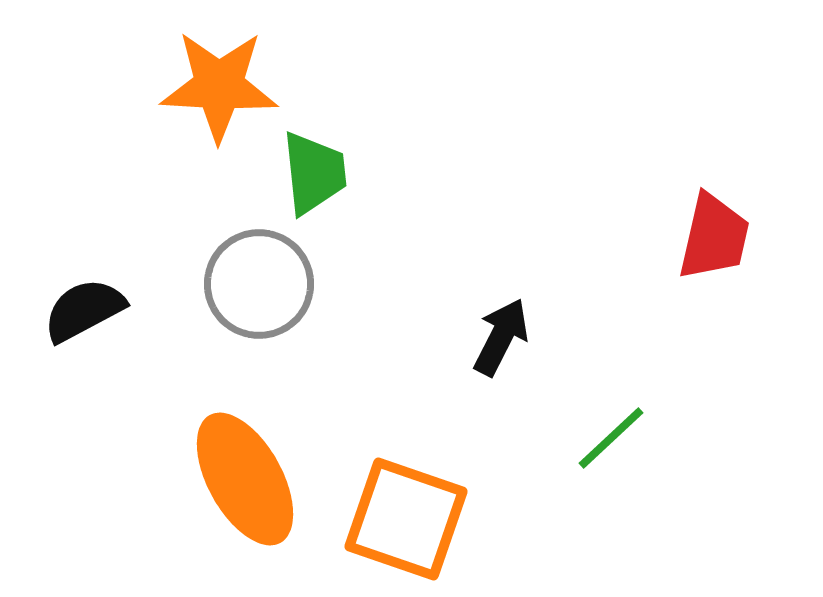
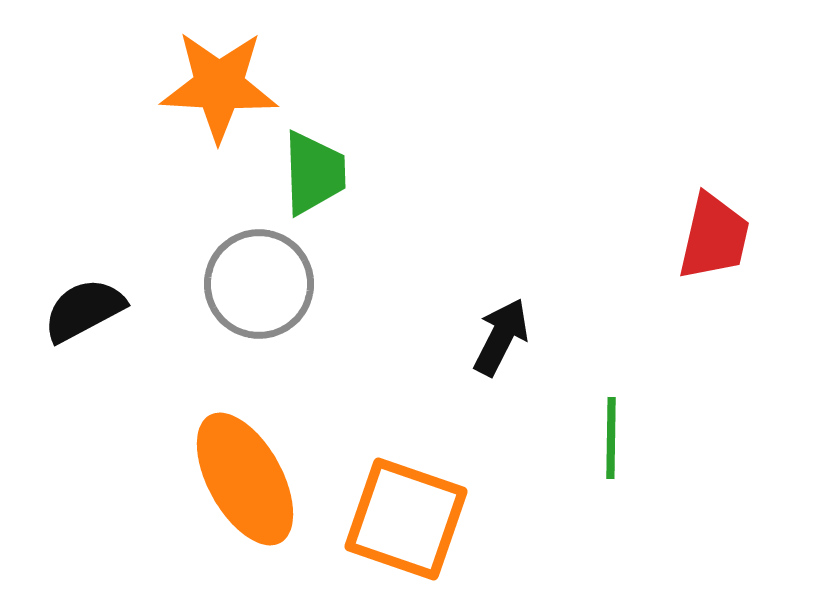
green trapezoid: rotated 4 degrees clockwise
green line: rotated 46 degrees counterclockwise
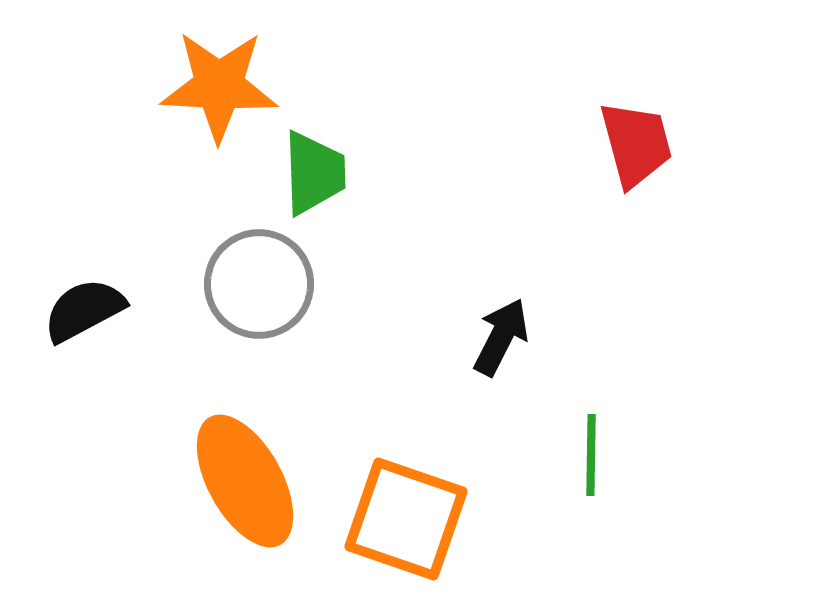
red trapezoid: moved 78 px left, 93 px up; rotated 28 degrees counterclockwise
green line: moved 20 px left, 17 px down
orange ellipse: moved 2 px down
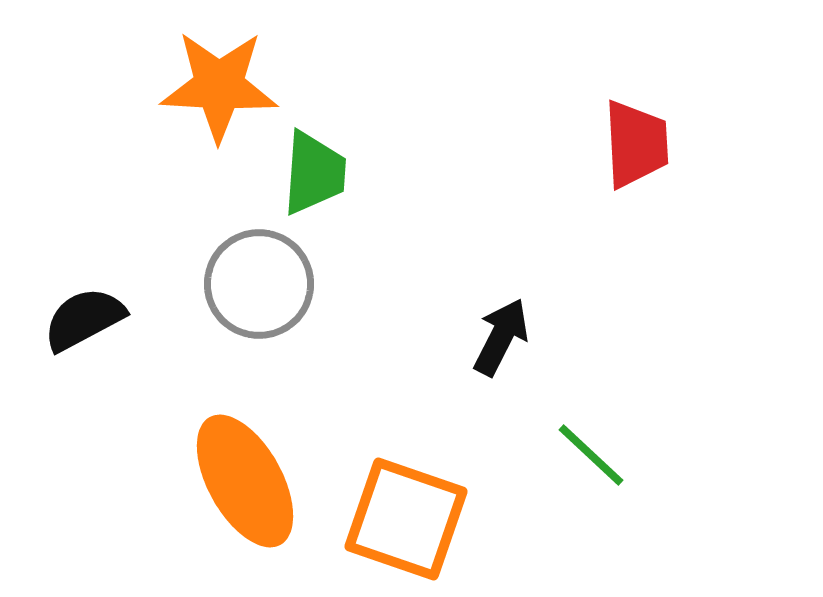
red trapezoid: rotated 12 degrees clockwise
green trapezoid: rotated 6 degrees clockwise
black semicircle: moved 9 px down
green line: rotated 48 degrees counterclockwise
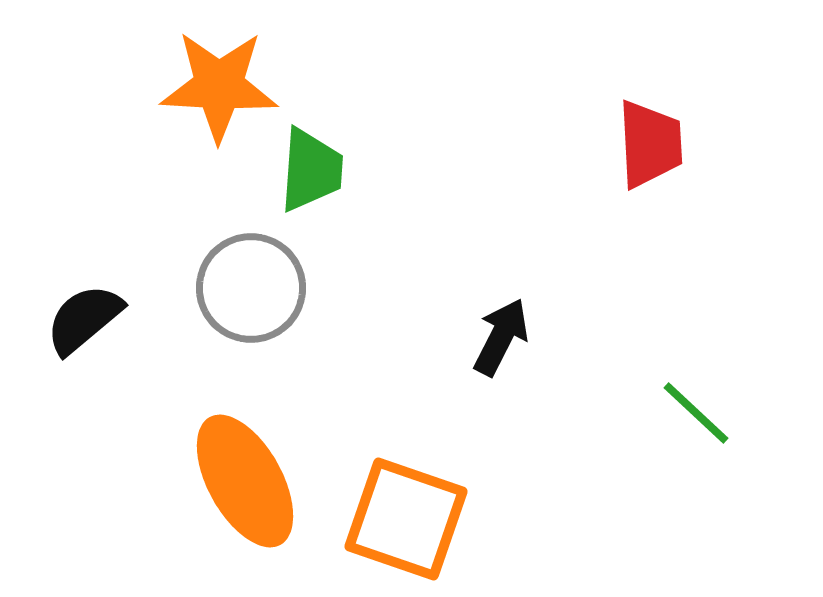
red trapezoid: moved 14 px right
green trapezoid: moved 3 px left, 3 px up
gray circle: moved 8 px left, 4 px down
black semicircle: rotated 12 degrees counterclockwise
green line: moved 105 px right, 42 px up
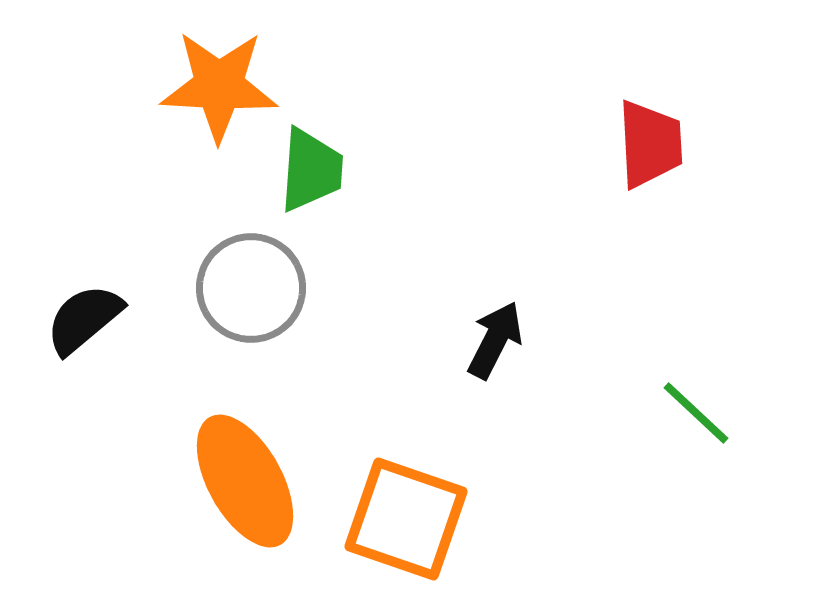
black arrow: moved 6 px left, 3 px down
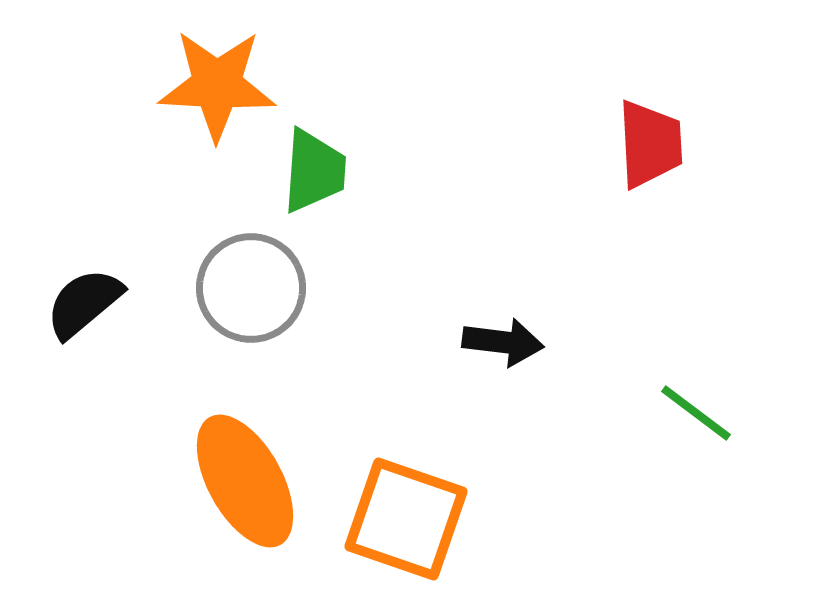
orange star: moved 2 px left, 1 px up
green trapezoid: moved 3 px right, 1 px down
black semicircle: moved 16 px up
black arrow: moved 8 px right, 2 px down; rotated 70 degrees clockwise
green line: rotated 6 degrees counterclockwise
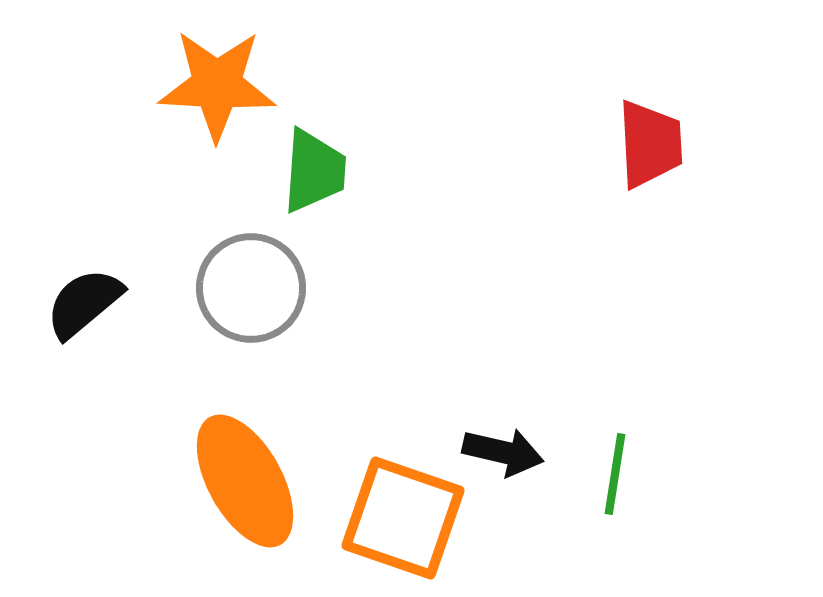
black arrow: moved 110 px down; rotated 6 degrees clockwise
green line: moved 81 px left, 61 px down; rotated 62 degrees clockwise
orange square: moved 3 px left, 1 px up
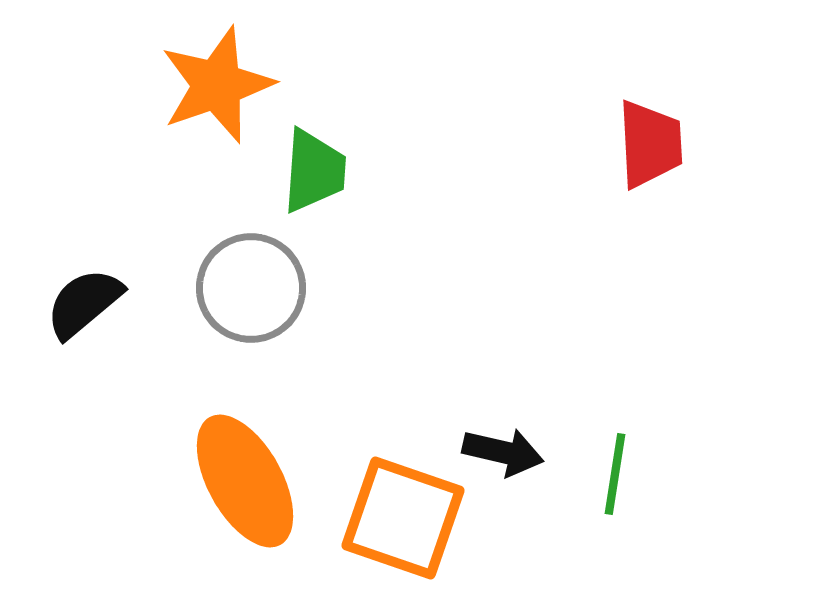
orange star: rotated 22 degrees counterclockwise
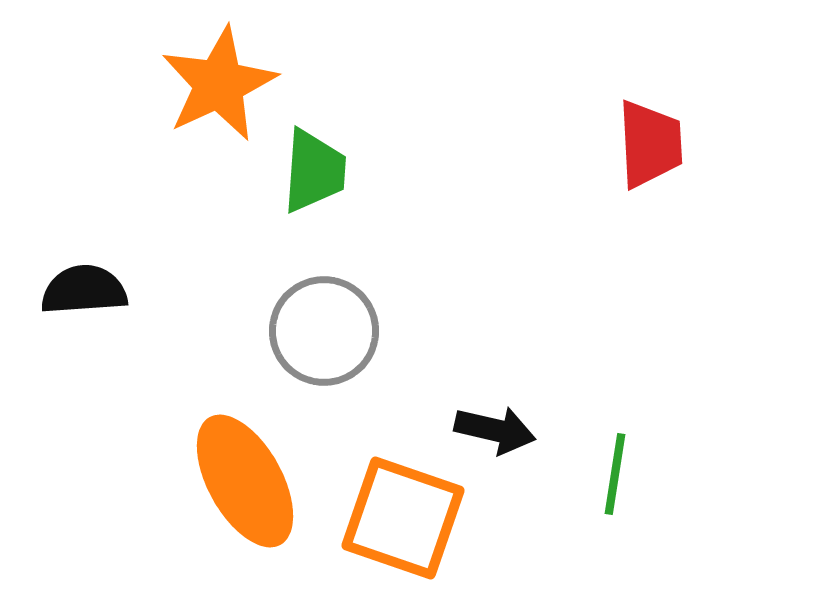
orange star: moved 2 px right, 1 px up; rotated 6 degrees counterclockwise
gray circle: moved 73 px right, 43 px down
black semicircle: moved 13 px up; rotated 36 degrees clockwise
black arrow: moved 8 px left, 22 px up
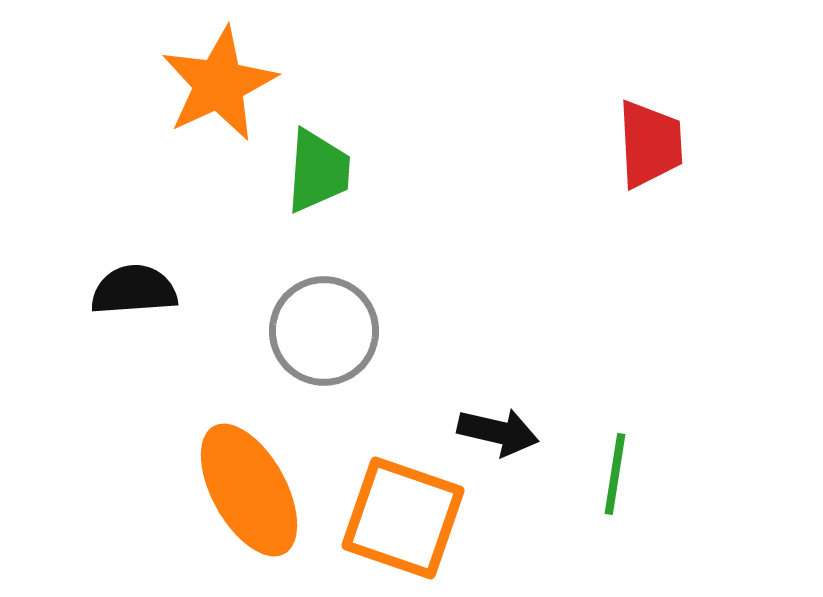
green trapezoid: moved 4 px right
black semicircle: moved 50 px right
black arrow: moved 3 px right, 2 px down
orange ellipse: moved 4 px right, 9 px down
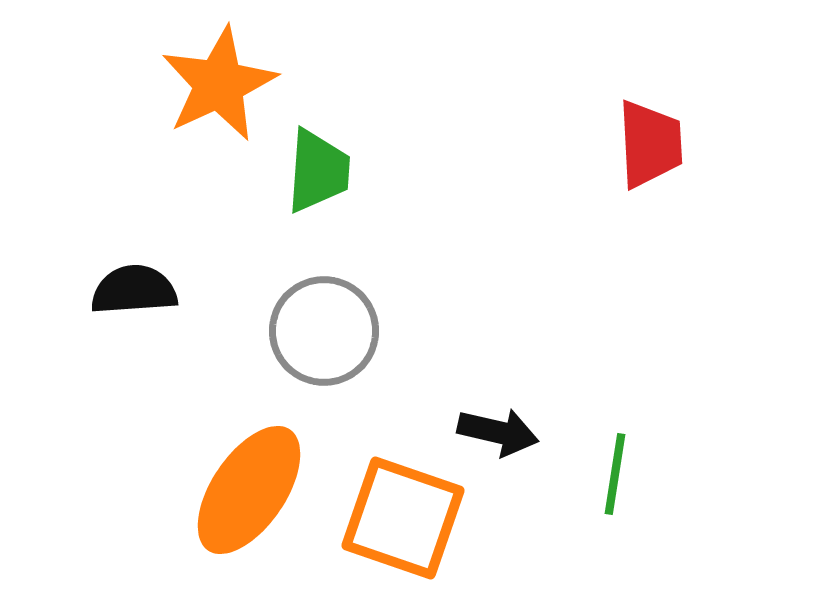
orange ellipse: rotated 63 degrees clockwise
